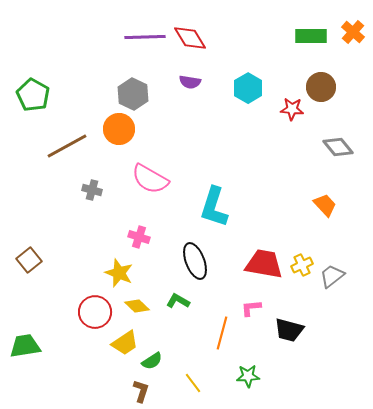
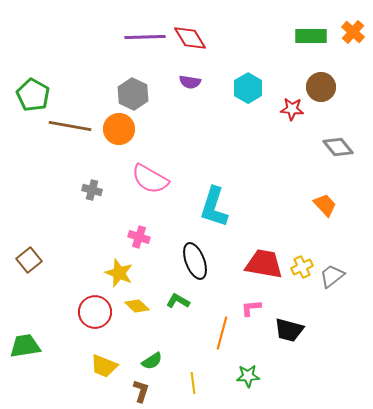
brown line: moved 3 px right, 20 px up; rotated 39 degrees clockwise
yellow cross: moved 2 px down
yellow trapezoid: moved 21 px left, 23 px down; rotated 56 degrees clockwise
yellow line: rotated 30 degrees clockwise
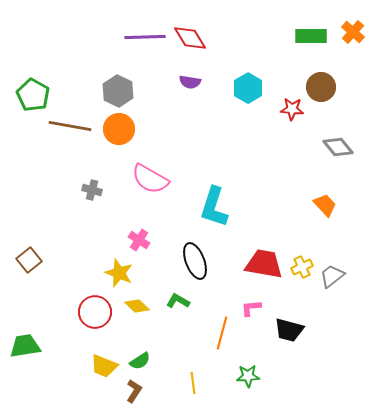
gray hexagon: moved 15 px left, 3 px up
pink cross: moved 3 px down; rotated 15 degrees clockwise
green semicircle: moved 12 px left
brown L-shape: moved 7 px left; rotated 15 degrees clockwise
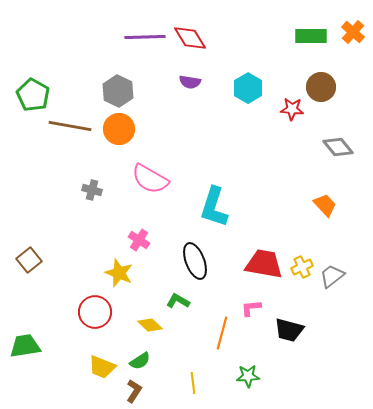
yellow diamond: moved 13 px right, 19 px down
yellow trapezoid: moved 2 px left, 1 px down
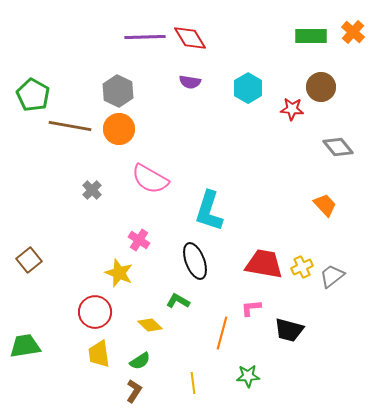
gray cross: rotated 30 degrees clockwise
cyan L-shape: moved 5 px left, 4 px down
yellow trapezoid: moved 3 px left, 13 px up; rotated 60 degrees clockwise
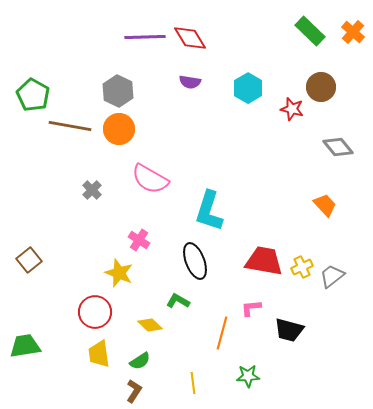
green rectangle: moved 1 px left, 5 px up; rotated 44 degrees clockwise
red star: rotated 10 degrees clockwise
red trapezoid: moved 3 px up
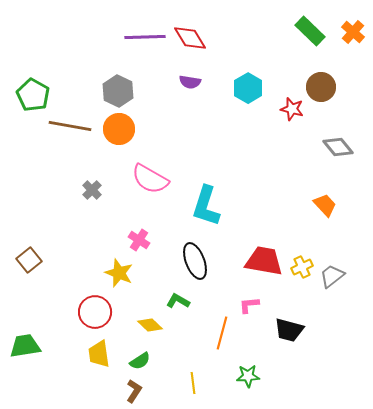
cyan L-shape: moved 3 px left, 5 px up
pink L-shape: moved 2 px left, 3 px up
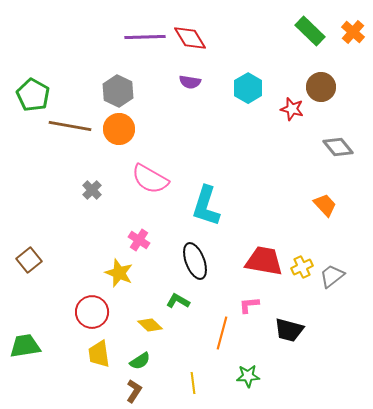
red circle: moved 3 px left
